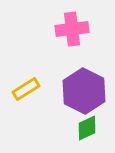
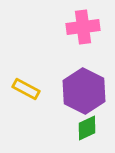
pink cross: moved 11 px right, 2 px up
yellow rectangle: rotated 60 degrees clockwise
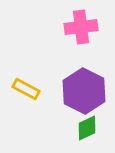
pink cross: moved 2 px left
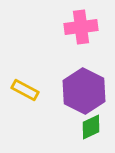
yellow rectangle: moved 1 px left, 1 px down
green diamond: moved 4 px right, 1 px up
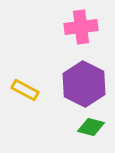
purple hexagon: moved 7 px up
green diamond: rotated 40 degrees clockwise
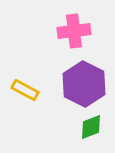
pink cross: moved 7 px left, 4 px down
green diamond: rotated 36 degrees counterclockwise
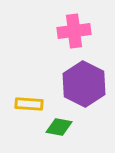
yellow rectangle: moved 4 px right, 14 px down; rotated 24 degrees counterclockwise
green diamond: moved 32 px left; rotated 32 degrees clockwise
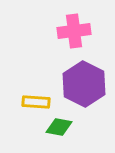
yellow rectangle: moved 7 px right, 2 px up
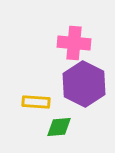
pink cross: moved 12 px down; rotated 12 degrees clockwise
green diamond: rotated 16 degrees counterclockwise
